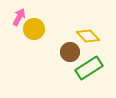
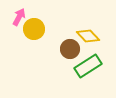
brown circle: moved 3 px up
green rectangle: moved 1 px left, 2 px up
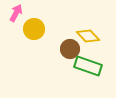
pink arrow: moved 3 px left, 4 px up
green rectangle: rotated 52 degrees clockwise
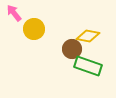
pink arrow: moved 2 px left; rotated 66 degrees counterclockwise
yellow diamond: rotated 35 degrees counterclockwise
brown circle: moved 2 px right
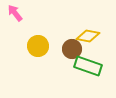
pink arrow: moved 1 px right
yellow circle: moved 4 px right, 17 px down
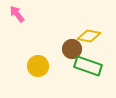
pink arrow: moved 2 px right, 1 px down
yellow diamond: moved 1 px right
yellow circle: moved 20 px down
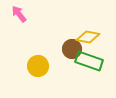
pink arrow: moved 2 px right
yellow diamond: moved 1 px left, 1 px down
green rectangle: moved 1 px right, 5 px up
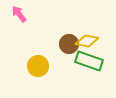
yellow diamond: moved 1 px left, 4 px down
brown circle: moved 3 px left, 5 px up
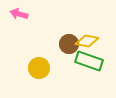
pink arrow: rotated 36 degrees counterclockwise
yellow circle: moved 1 px right, 2 px down
